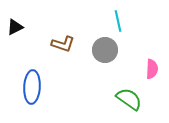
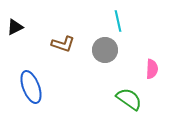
blue ellipse: moved 1 px left; rotated 24 degrees counterclockwise
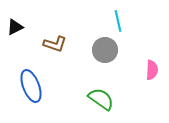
brown L-shape: moved 8 px left
pink semicircle: moved 1 px down
blue ellipse: moved 1 px up
green semicircle: moved 28 px left
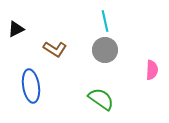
cyan line: moved 13 px left
black triangle: moved 1 px right, 2 px down
brown L-shape: moved 5 px down; rotated 15 degrees clockwise
blue ellipse: rotated 12 degrees clockwise
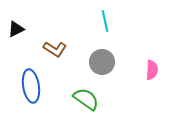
gray circle: moved 3 px left, 12 px down
green semicircle: moved 15 px left
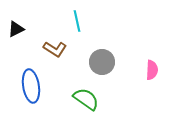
cyan line: moved 28 px left
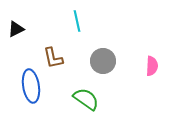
brown L-shape: moved 2 px left, 9 px down; rotated 45 degrees clockwise
gray circle: moved 1 px right, 1 px up
pink semicircle: moved 4 px up
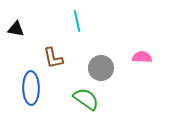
black triangle: rotated 36 degrees clockwise
gray circle: moved 2 px left, 7 px down
pink semicircle: moved 10 px left, 9 px up; rotated 90 degrees counterclockwise
blue ellipse: moved 2 px down; rotated 8 degrees clockwise
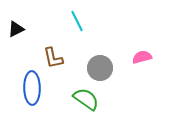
cyan line: rotated 15 degrees counterclockwise
black triangle: rotated 36 degrees counterclockwise
pink semicircle: rotated 18 degrees counterclockwise
gray circle: moved 1 px left
blue ellipse: moved 1 px right
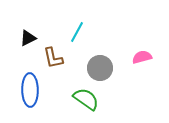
cyan line: moved 11 px down; rotated 55 degrees clockwise
black triangle: moved 12 px right, 9 px down
blue ellipse: moved 2 px left, 2 px down
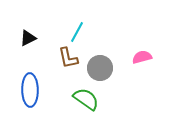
brown L-shape: moved 15 px right
